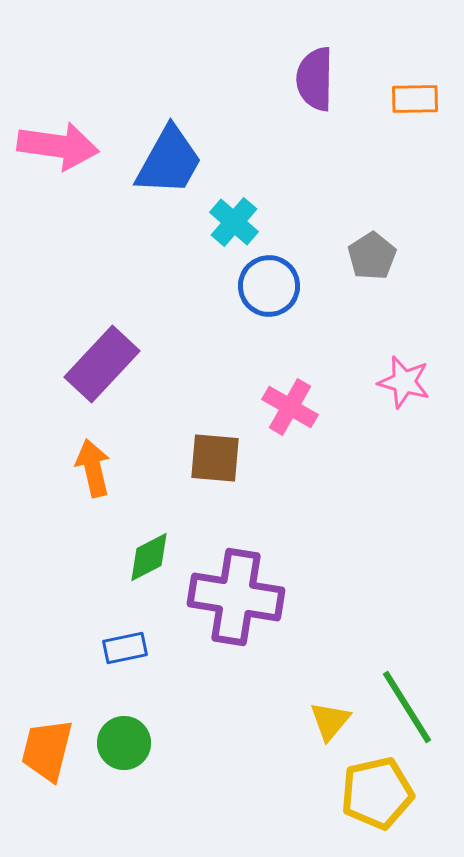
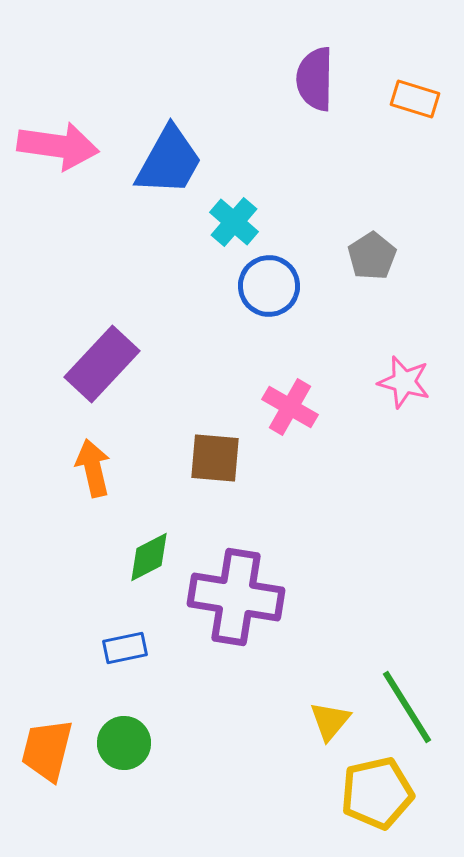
orange rectangle: rotated 18 degrees clockwise
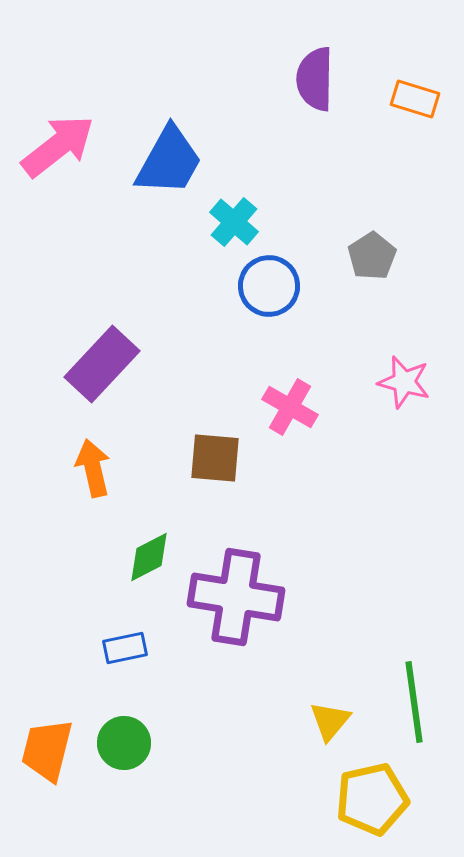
pink arrow: rotated 46 degrees counterclockwise
green line: moved 7 px right, 5 px up; rotated 24 degrees clockwise
yellow pentagon: moved 5 px left, 6 px down
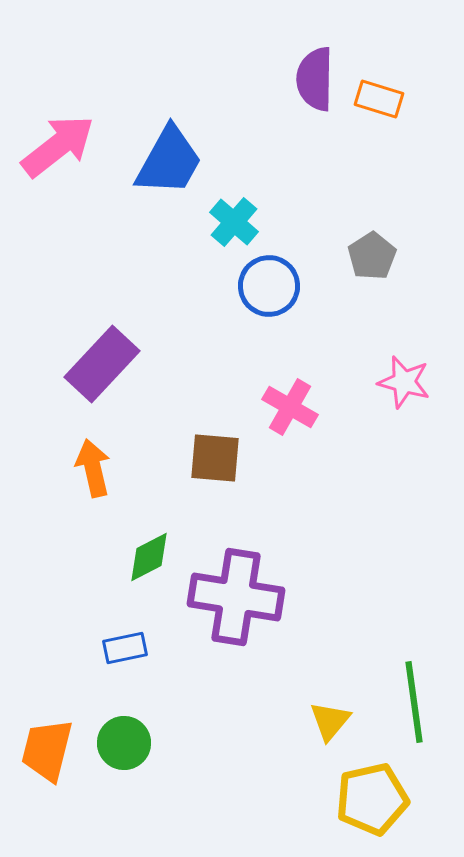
orange rectangle: moved 36 px left
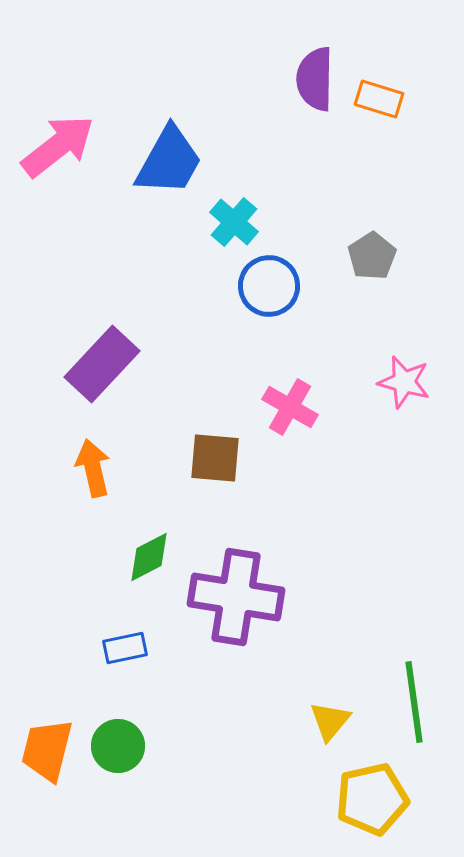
green circle: moved 6 px left, 3 px down
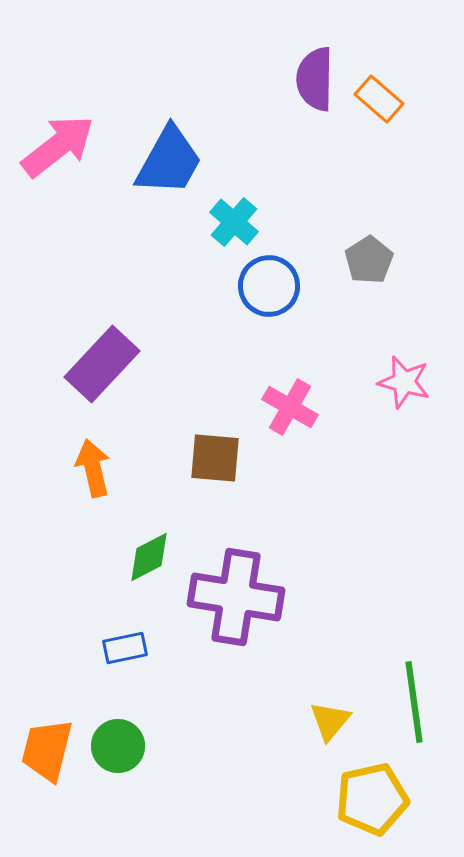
orange rectangle: rotated 24 degrees clockwise
gray pentagon: moved 3 px left, 4 px down
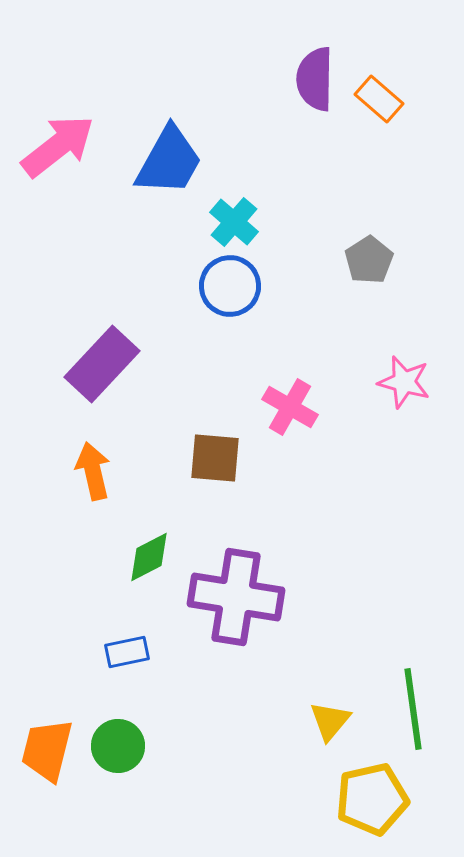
blue circle: moved 39 px left
orange arrow: moved 3 px down
blue rectangle: moved 2 px right, 4 px down
green line: moved 1 px left, 7 px down
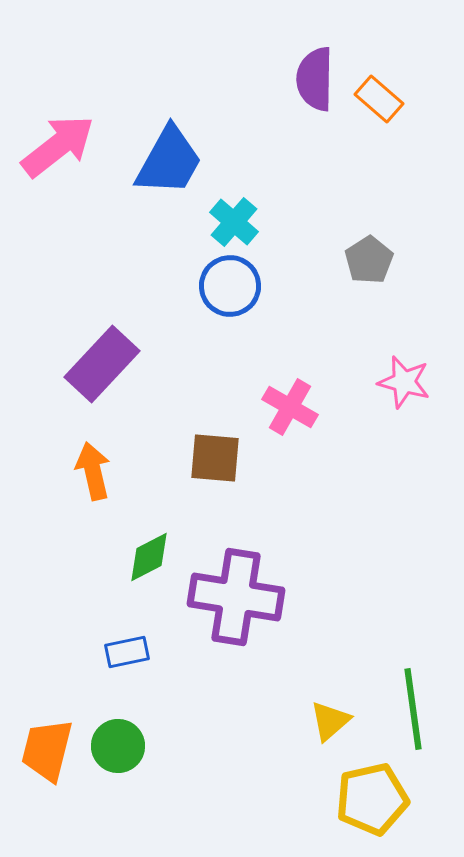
yellow triangle: rotated 9 degrees clockwise
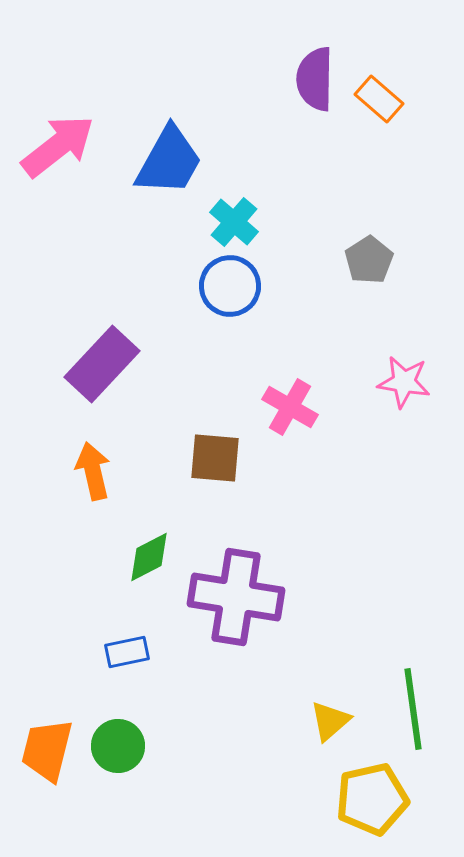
pink star: rotated 6 degrees counterclockwise
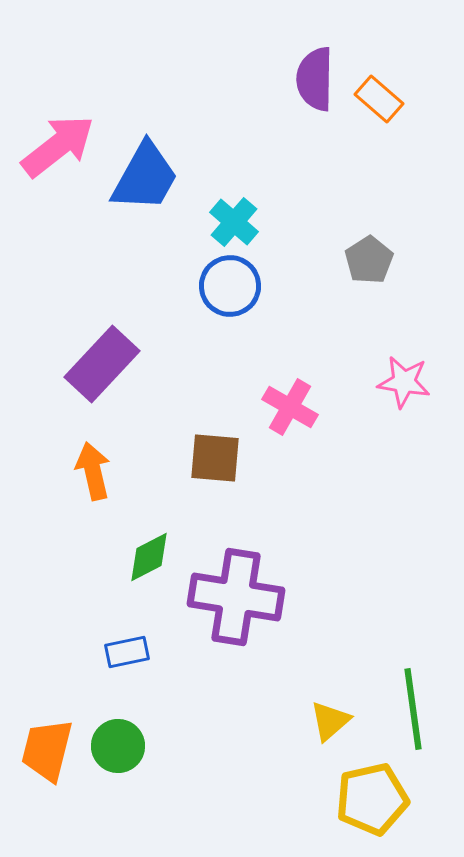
blue trapezoid: moved 24 px left, 16 px down
